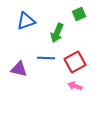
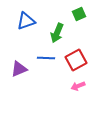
red square: moved 1 px right, 2 px up
purple triangle: rotated 36 degrees counterclockwise
pink arrow: moved 3 px right; rotated 40 degrees counterclockwise
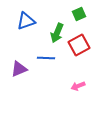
red square: moved 3 px right, 15 px up
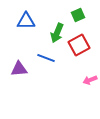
green square: moved 1 px left, 1 px down
blue triangle: rotated 18 degrees clockwise
blue line: rotated 18 degrees clockwise
purple triangle: rotated 18 degrees clockwise
pink arrow: moved 12 px right, 6 px up
